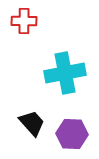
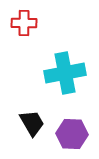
red cross: moved 2 px down
black trapezoid: rotated 12 degrees clockwise
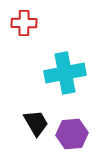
black trapezoid: moved 4 px right
purple hexagon: rotated 8 degrees counterclockwise
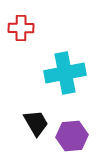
red cross: moved 3 px left, 5 px down
purple hexagon: moved 2 px down
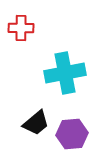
black trapezoid: rotated 80 degrees clockwise
purple hexagon: moved 2 px up
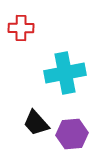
black trapezoid: rotated 88 degrees clockwise
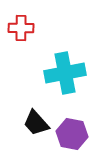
purple hexagon: rotated 16 degrees clockwise
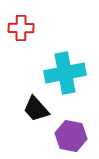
black trapezoid: moved 14 px up
purple hexagon: moved 1 px left, 2 px down
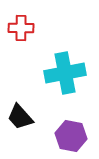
black trapezoid: moved 16 px left, 8 px down
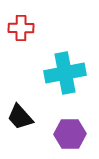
purple hexagon: moved 1 px left, 2 px up; rotated 12 degrees counterclockwise
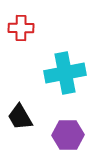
black trapezoid: rotated 12 degrees clockwise
purple hexagon: moved 2 px left, 1 px down
